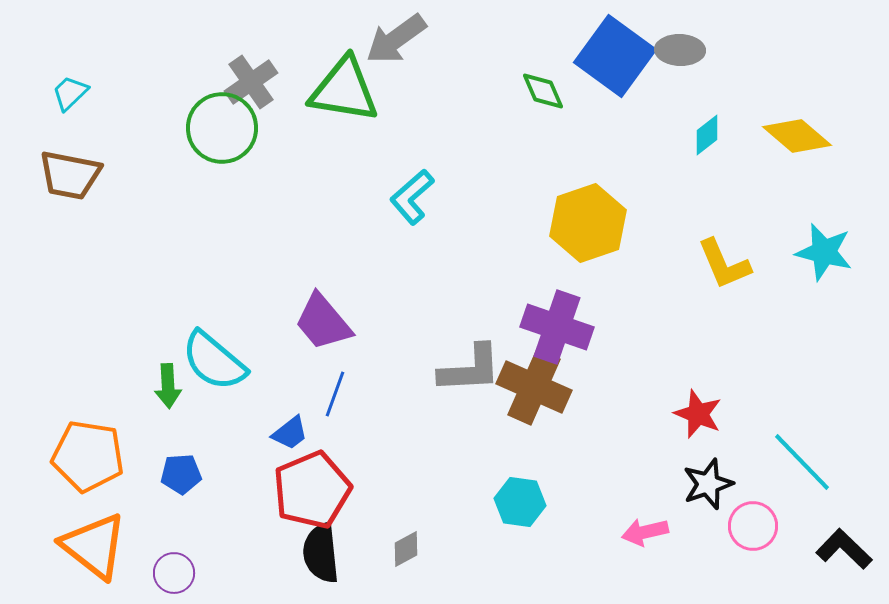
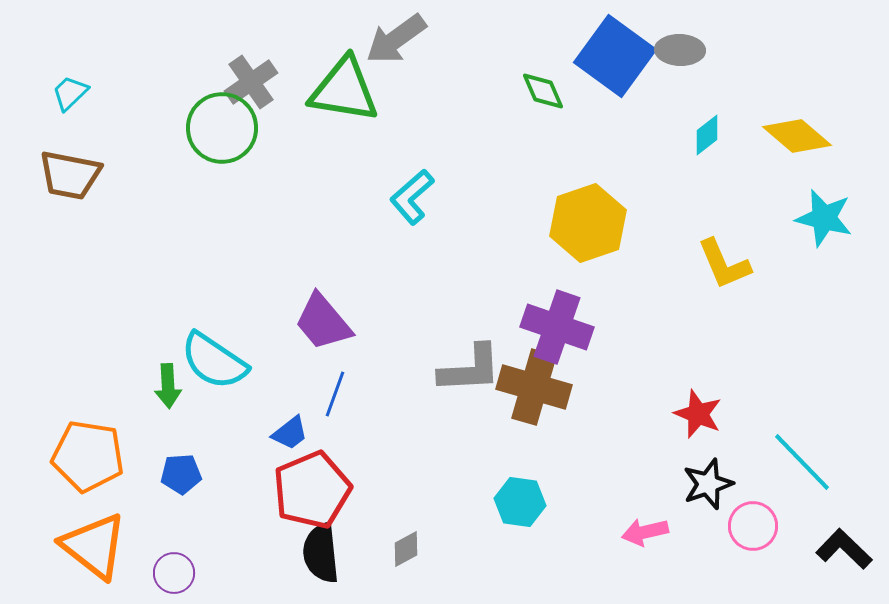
cyan star: moved 34 px up
cyan semicircle: rotated 6 degrees counterclockwise
brown cross: rotated 8 degrees counterclockwise
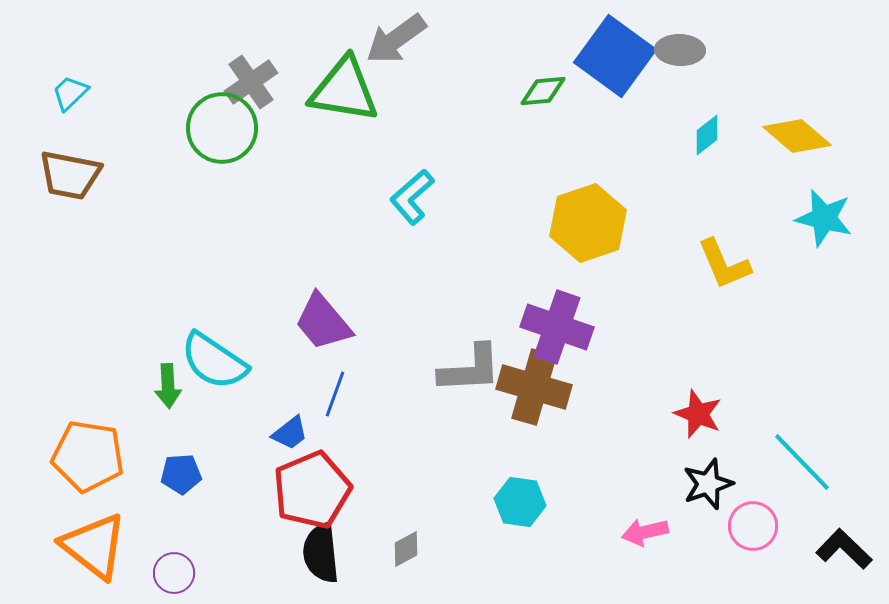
green diamond: rotated 72 degrees counterclockwise
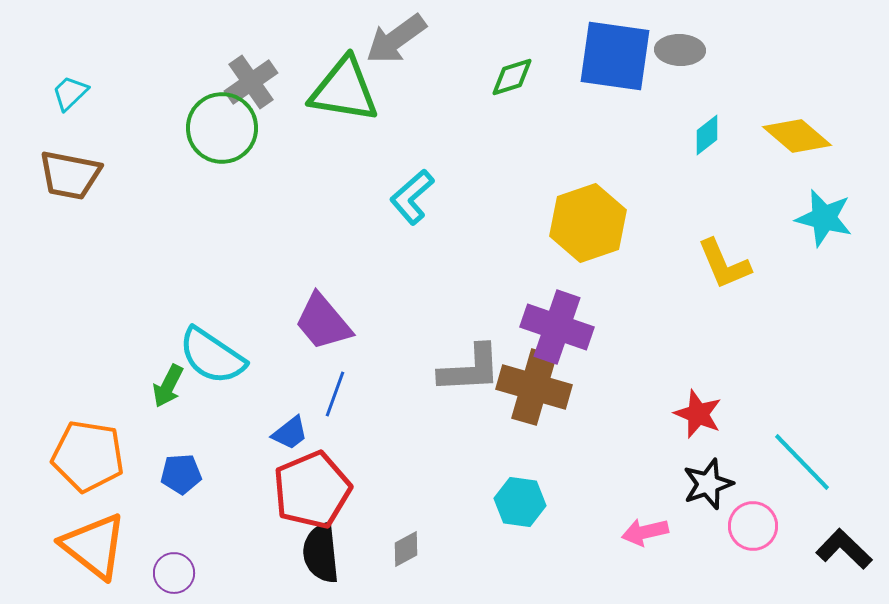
blue square: rotated 28 degrees counterclockwise
green diamond: moved 31 px left, 14 px up; rotated 12 degrees counterclockwise
cyan semicircle: moved 2 px left, 5 px up
green arrow: rotated 30 degrees clockwise
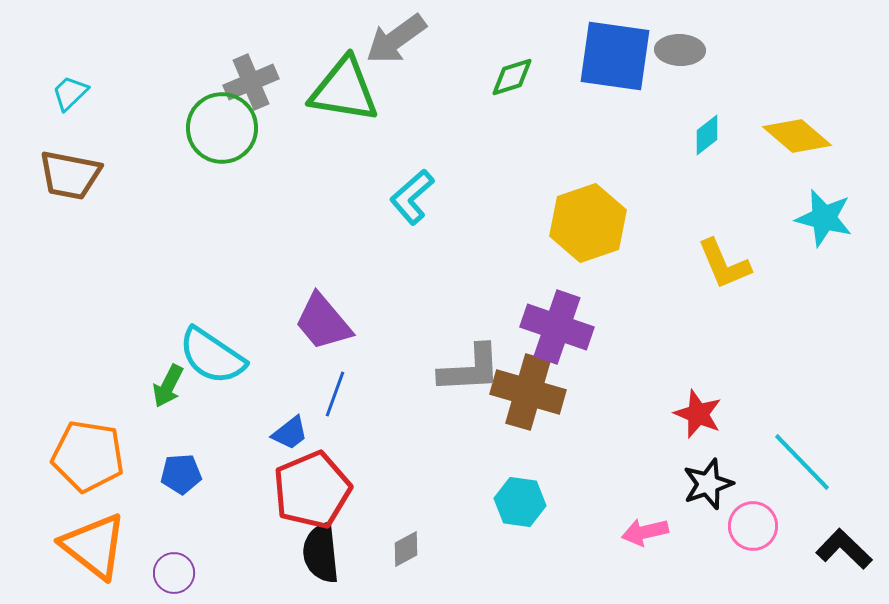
gray cross: rotated 12 degrees clockwise
brown cross: moved 6 px left, 5 px down
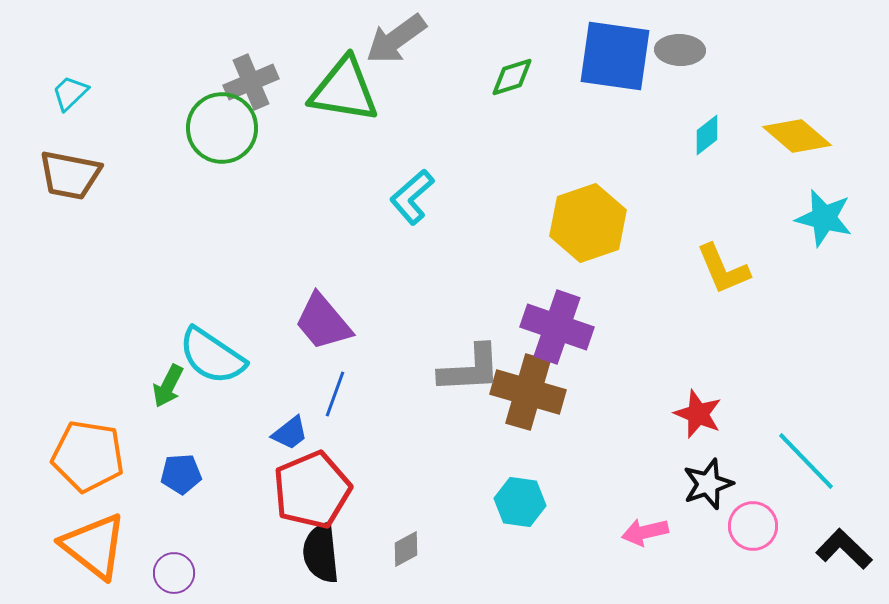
yellow L-shape: moved 1 px left, 5 px down
cyan line: moved 4 px right, 1 px up
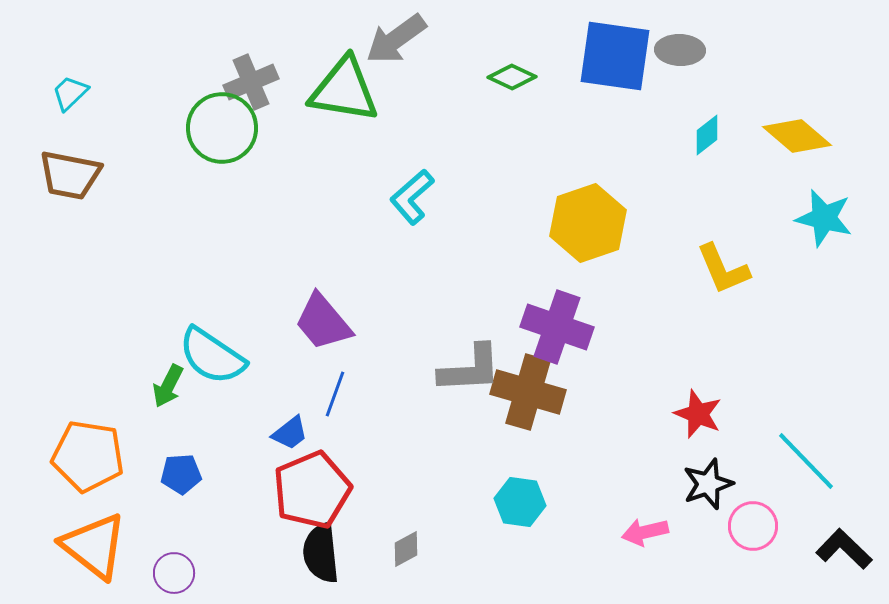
green diamond: rotated 42 degrees clockwise
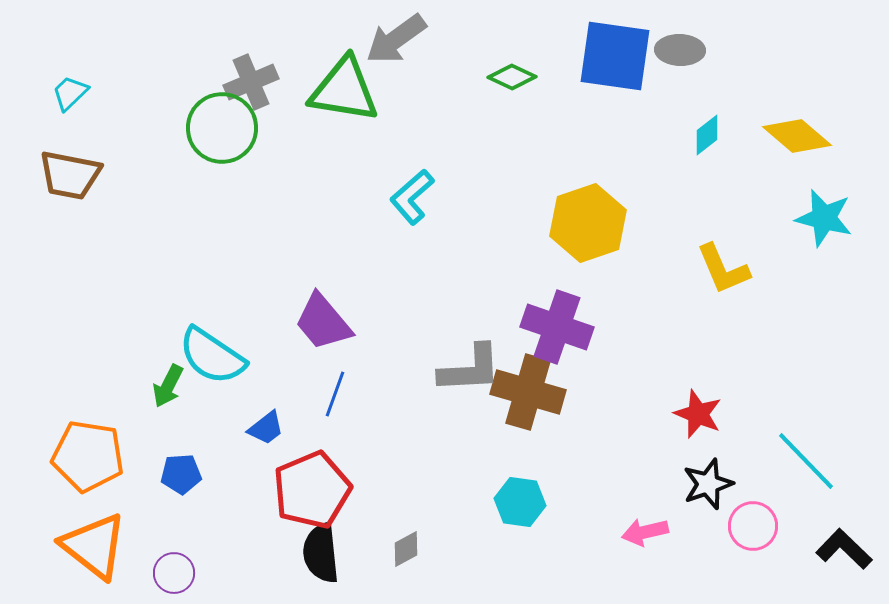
blue trapezoid: moved 24 px left, 5 px up
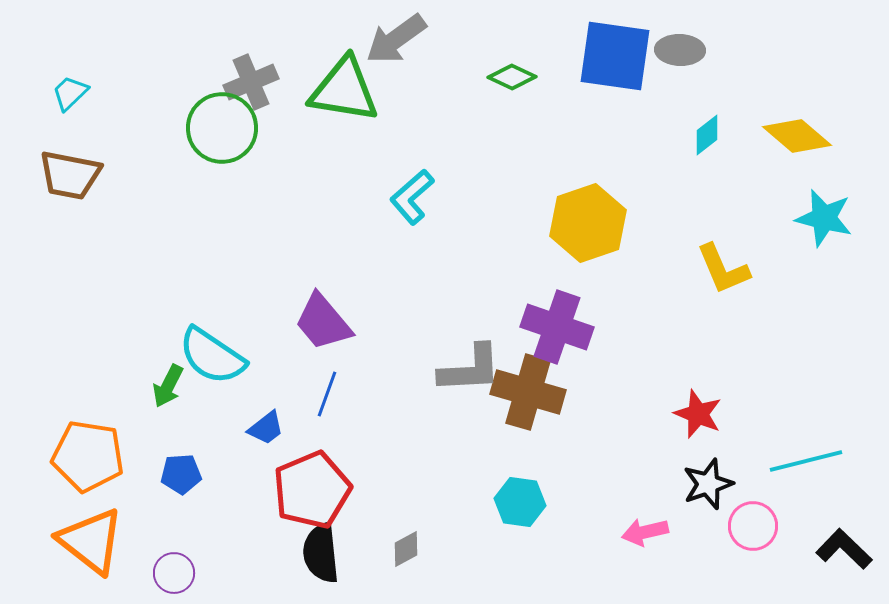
blue line: moved 8 px left
cyan line: rotated 60 degrees counterclockwise
orange triangle: moved 3 px left, 5 px up
